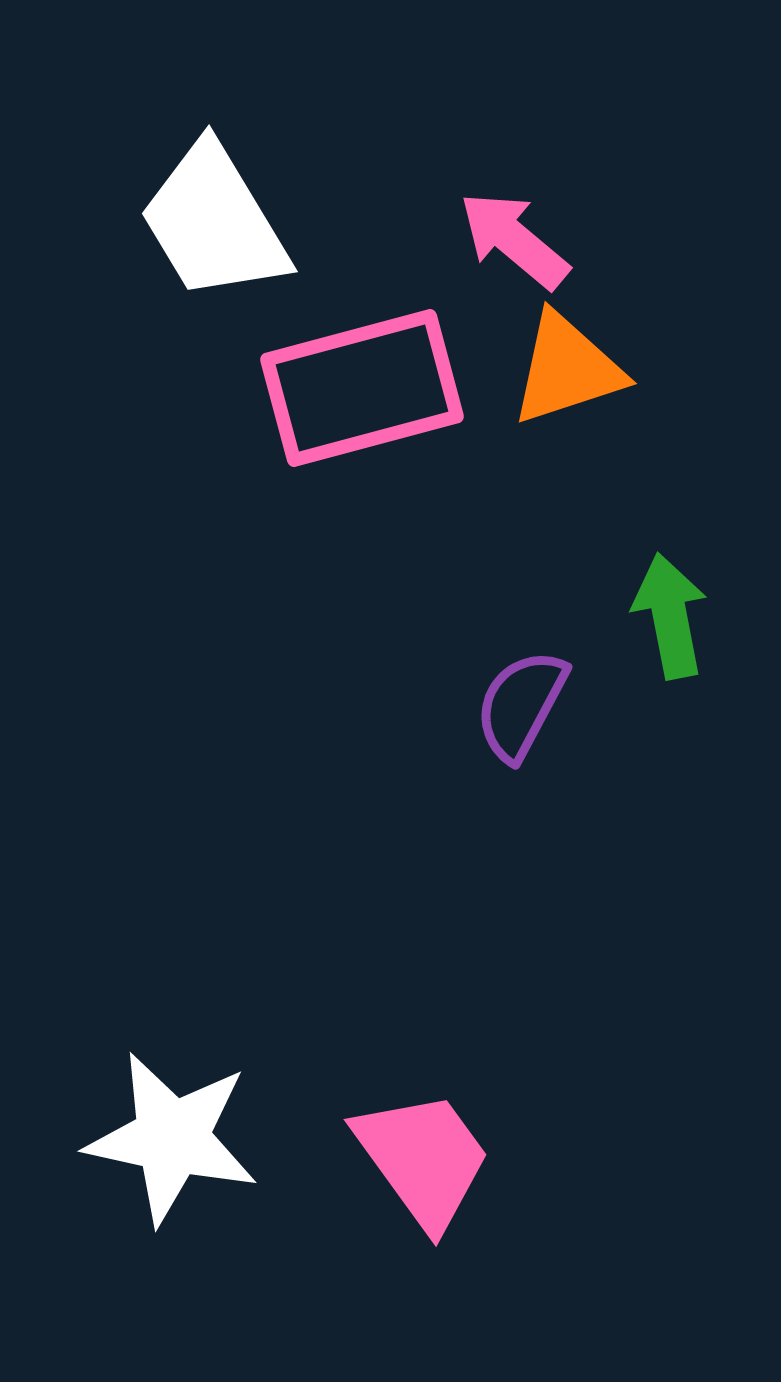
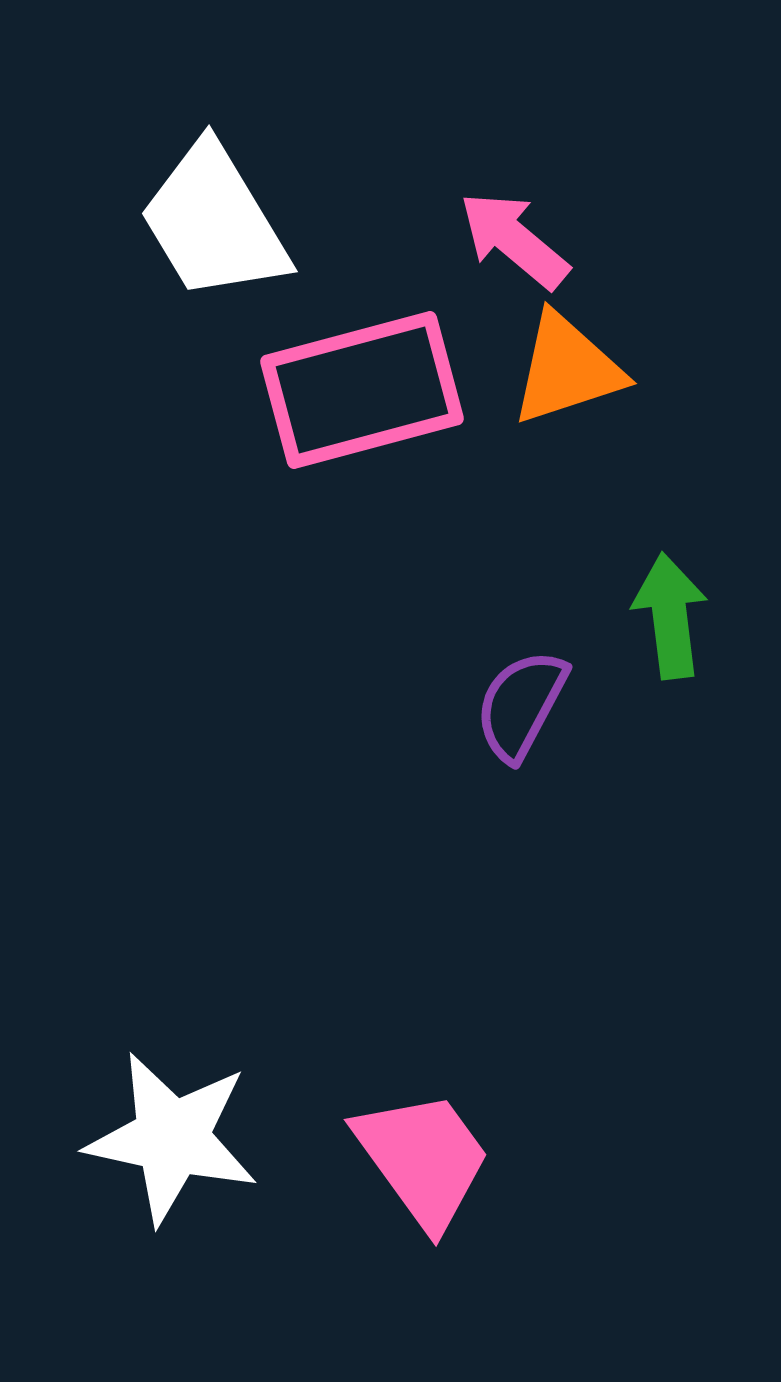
pink rectangle: moved 2 px down
green arrow: rotated 4 degrees clockwise
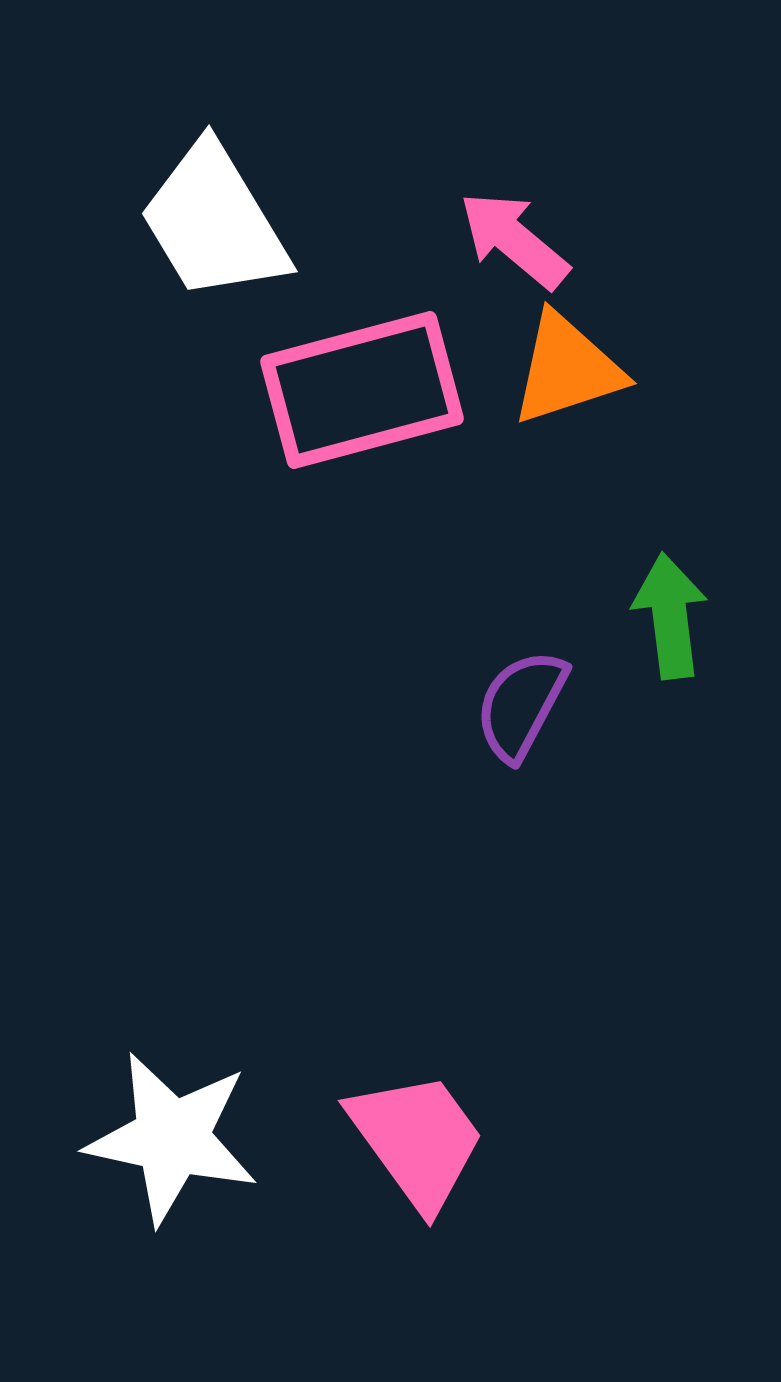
pink trapezoid: moved 6 px left, 19 px up
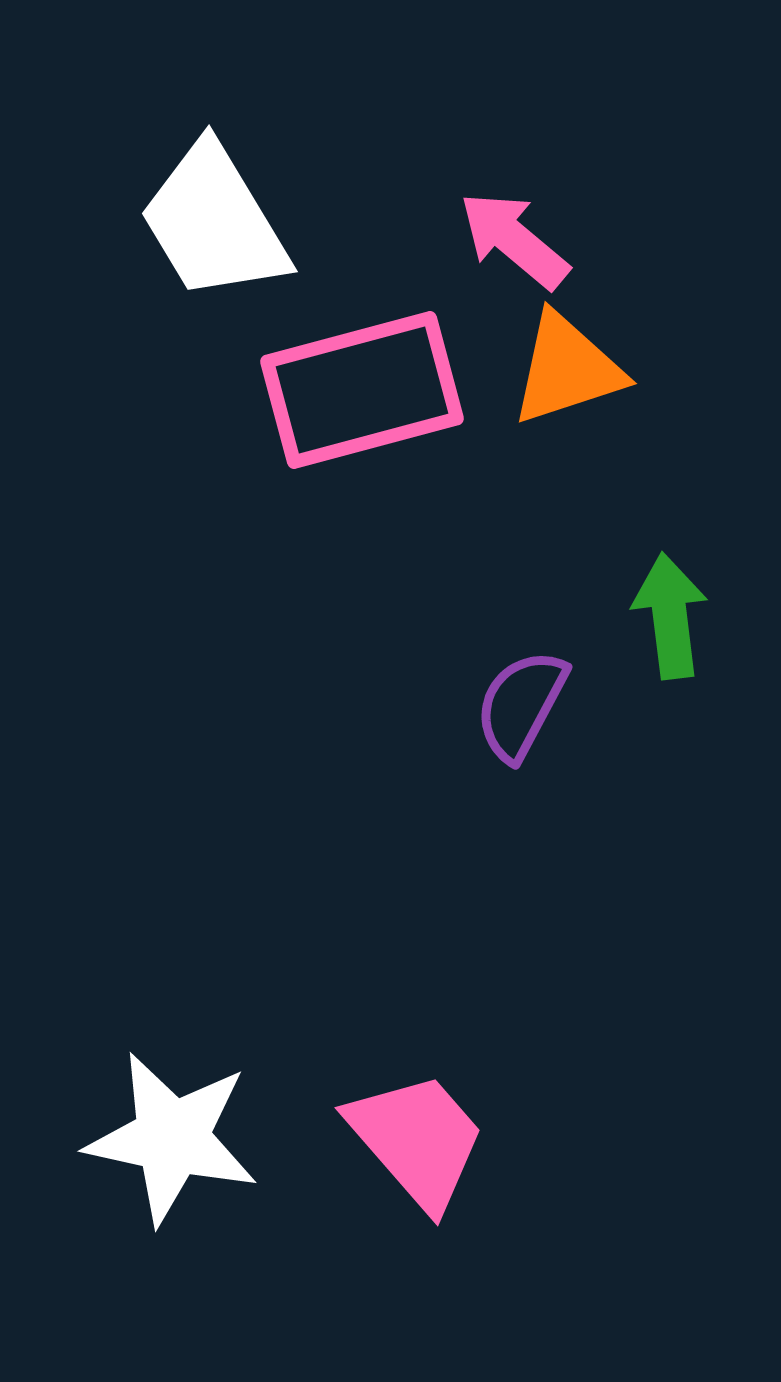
pink trapezoid: rotated 5 degrees counterclockwise
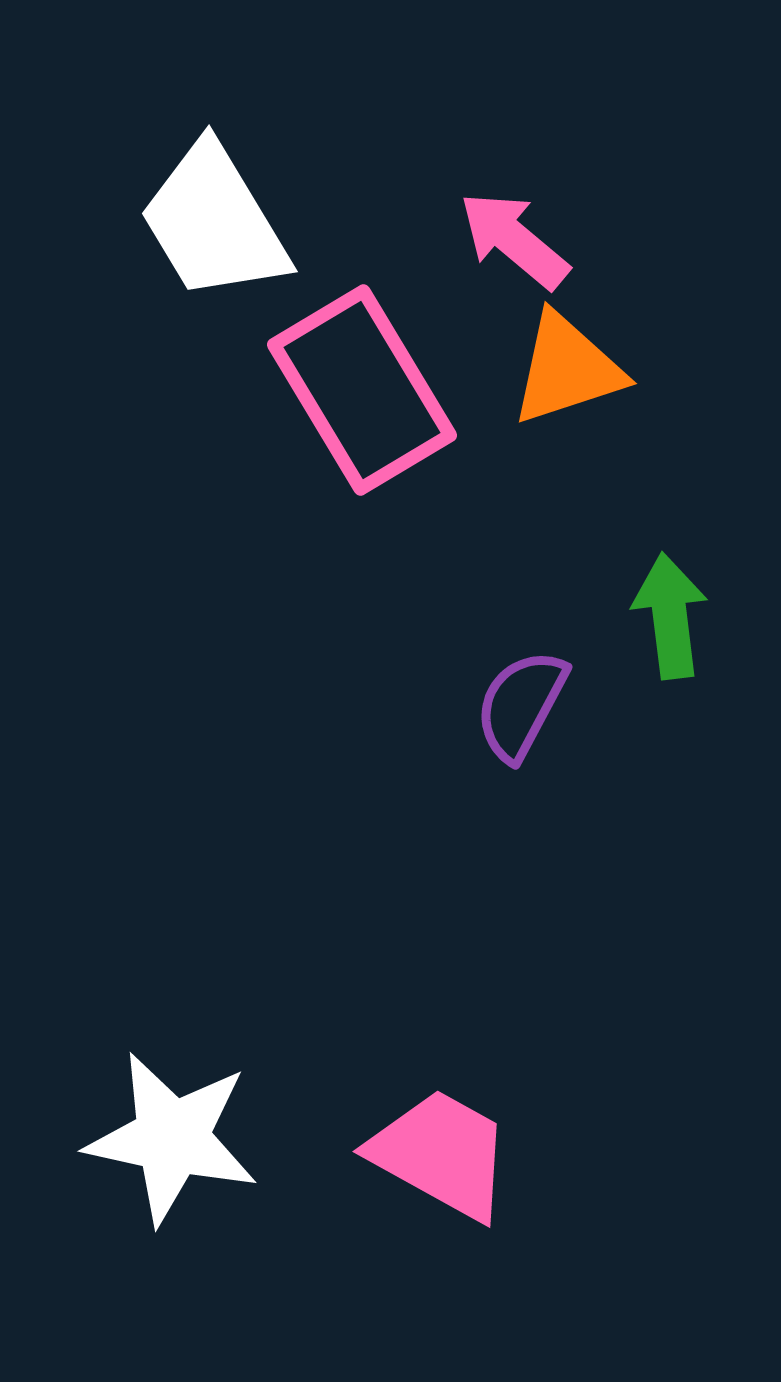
pink rectangle: rotated 74 degrees clockwise
pink trapezoid: moved 24 px right, 14 px down; rotated 20 degrees counterclockwise
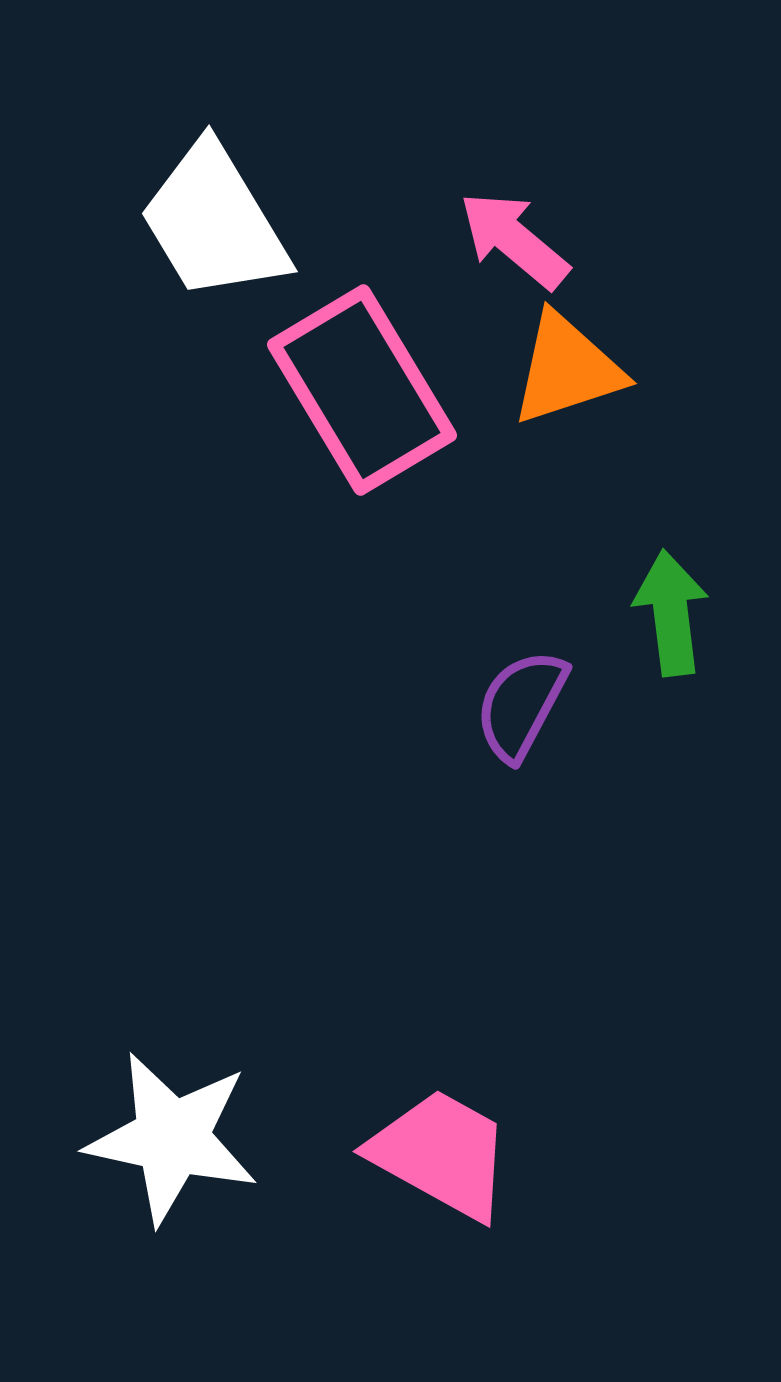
green arrow: moved 1 px right, 3 px up
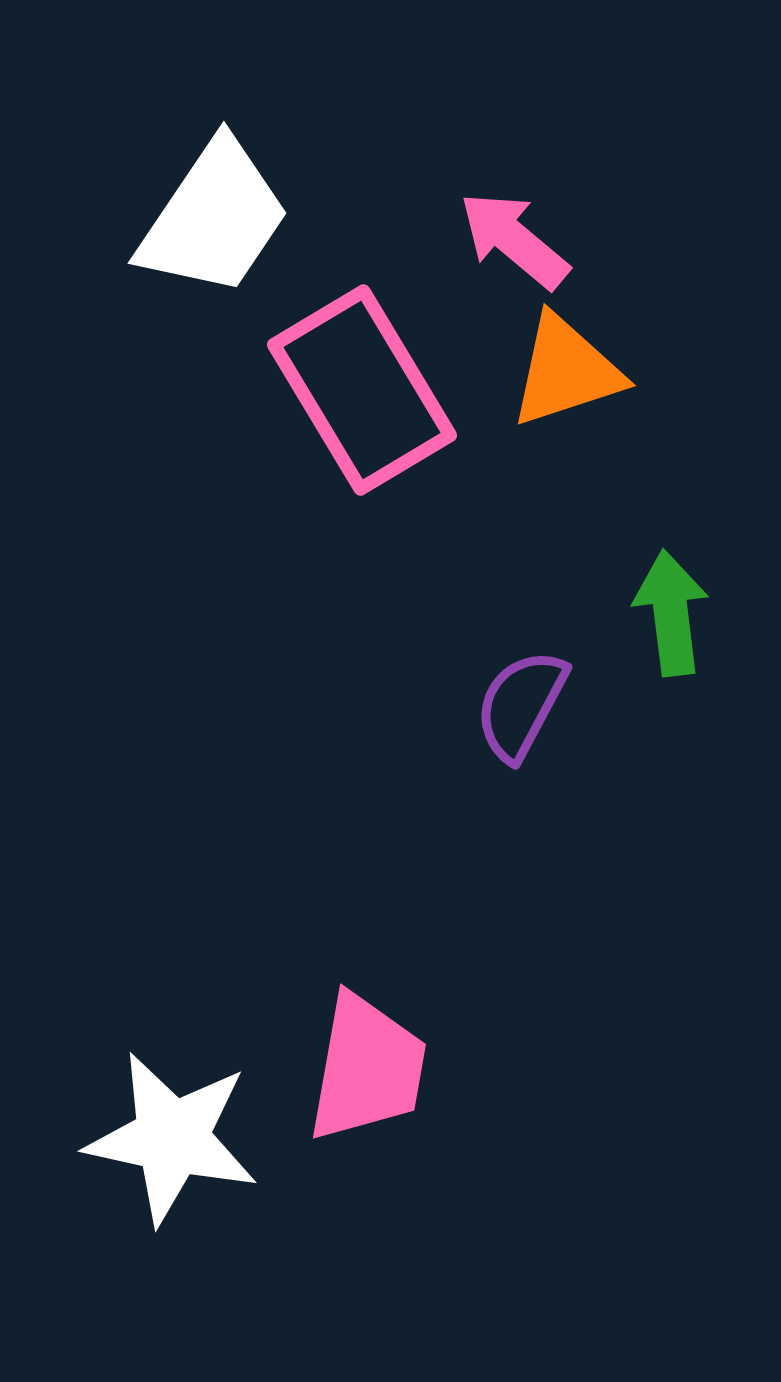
white trapezoid: moved 4 px up; rotated 115 degrees counterclockwise
orange triangle: moved 1 px left, 2 px down
pink trapezoid: moved 74 px left, 86 px up; rotated 71 degrees clockwise
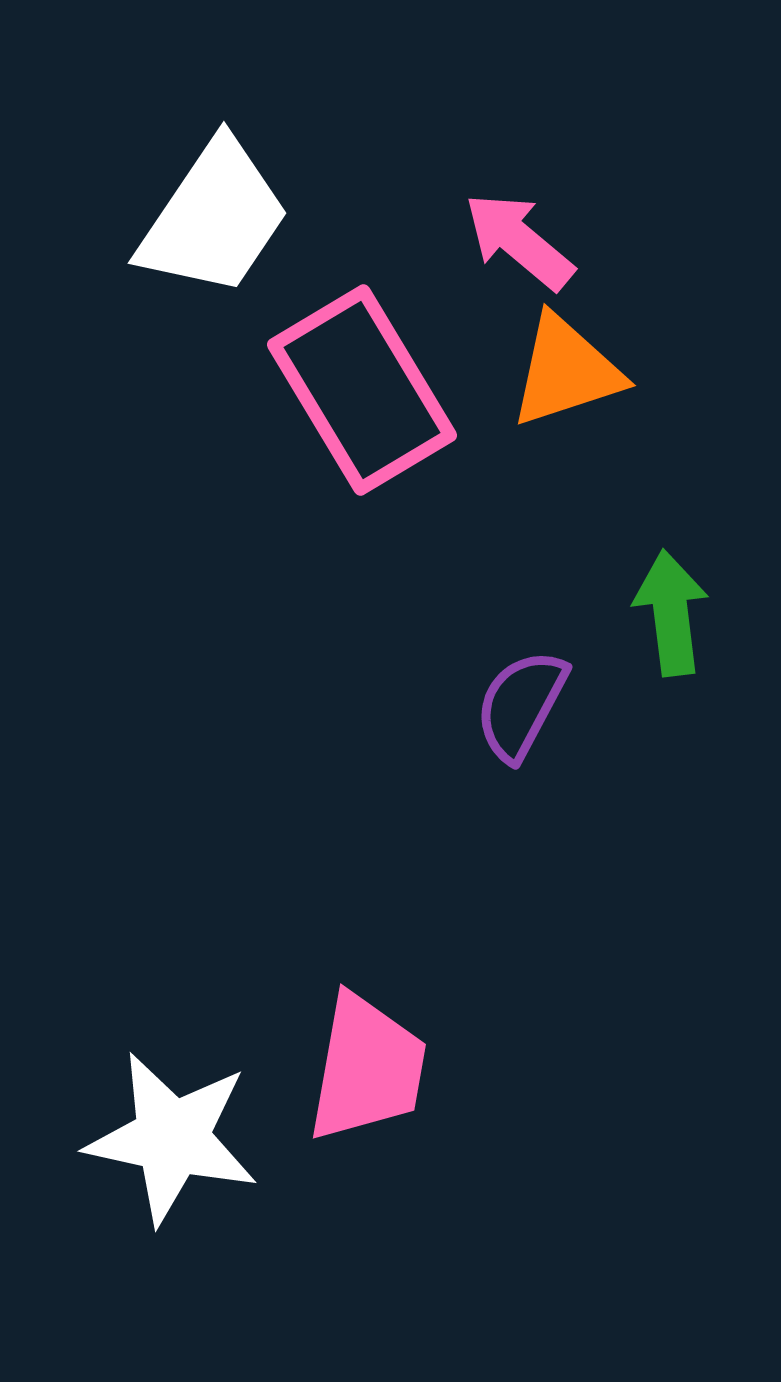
pink arrow: moved 5 px right, 1 px down
